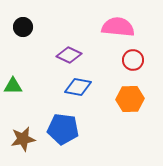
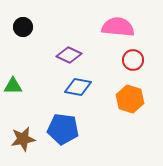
orange hexagon: rotated 20 degrees clockwise
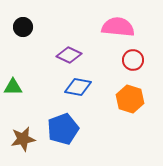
green triangle: moved 1 px down
blue pentagon: rotated 28 degrees counterclockwise
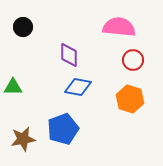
pink semicircle: moved 1 px right
purple diamond: rotated 65 degrees clockwise
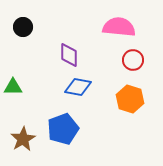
brown star: rotated 20 degrees counterclockwise
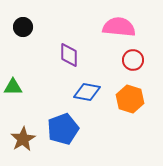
blue diamond: moved 9 px right, 5 px down
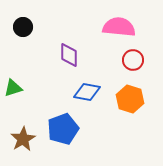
green triangle: moved 1 px down; rotated 18 degrees counterclockwise
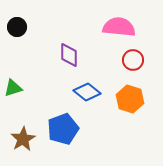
black circle: moved 6 px left
blue diamond: rotated 28 degrees clockwise
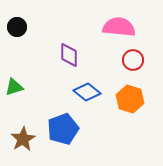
green triangle: moved 1 px right, 1 px up
